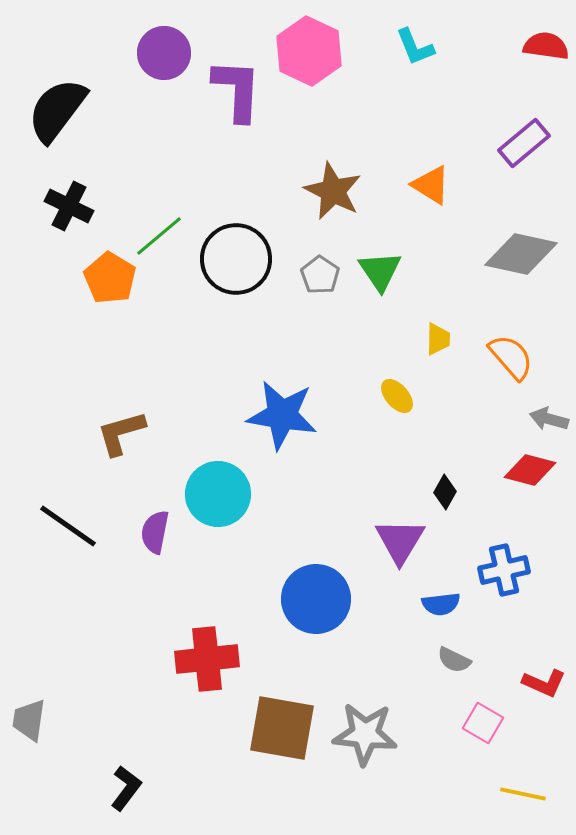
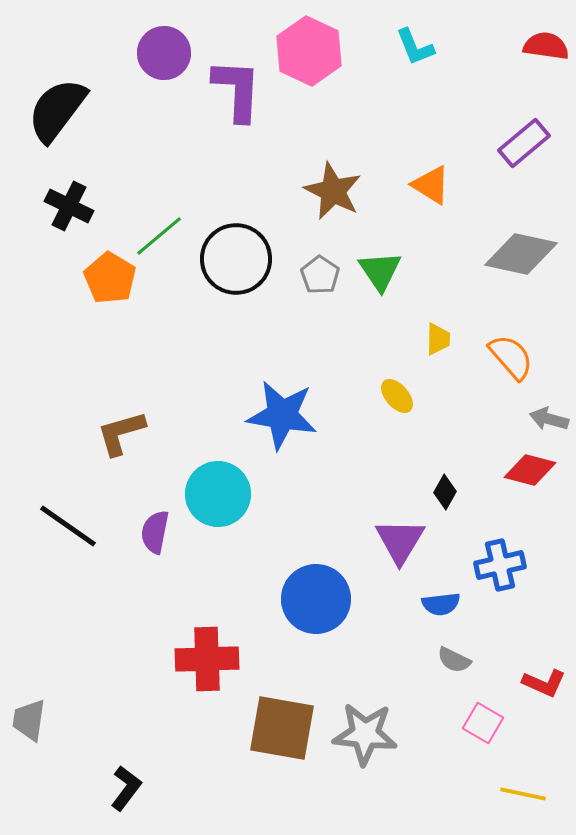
blue cross: moved 4 px left, 5 px up
red cross: rotated 4 degrees clockwise
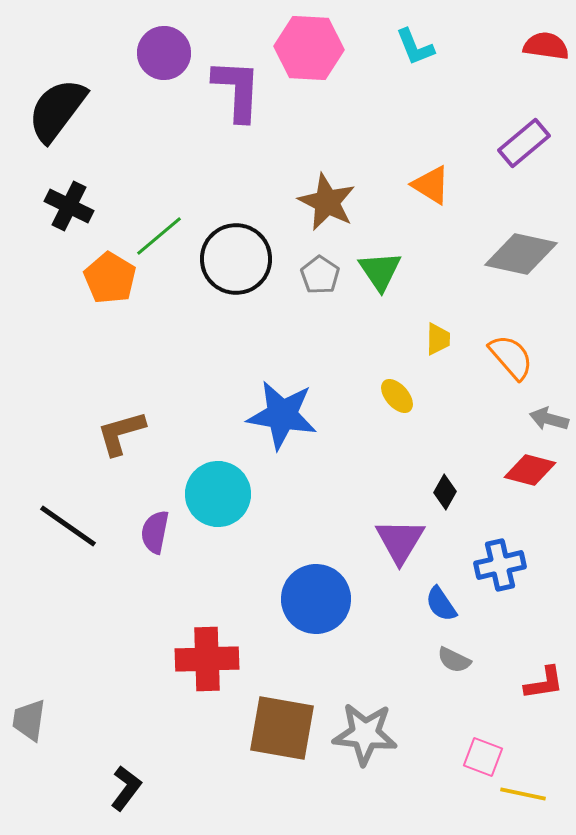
pink hexagon: moved 3 px up; rotated 22 degrees counterclockwise
brown star: moved 6 px left, 11 px down
blue semicircle: rotated 63 degrees clockwise
red L-shape: rotated 33 degrees counterclockwise
pink square: moved 34 px down; rotated 9 degrees counterclockwise
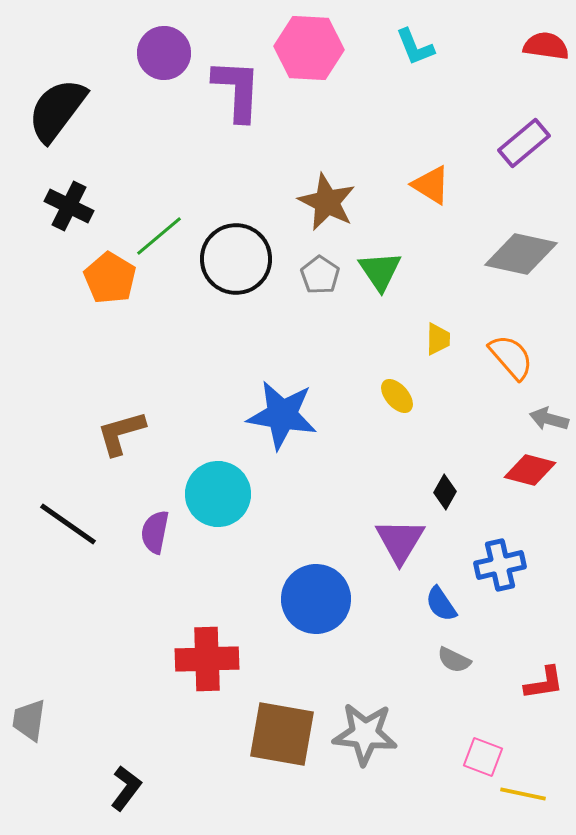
black line: moved 2 px up
brown square: moved 6 px down
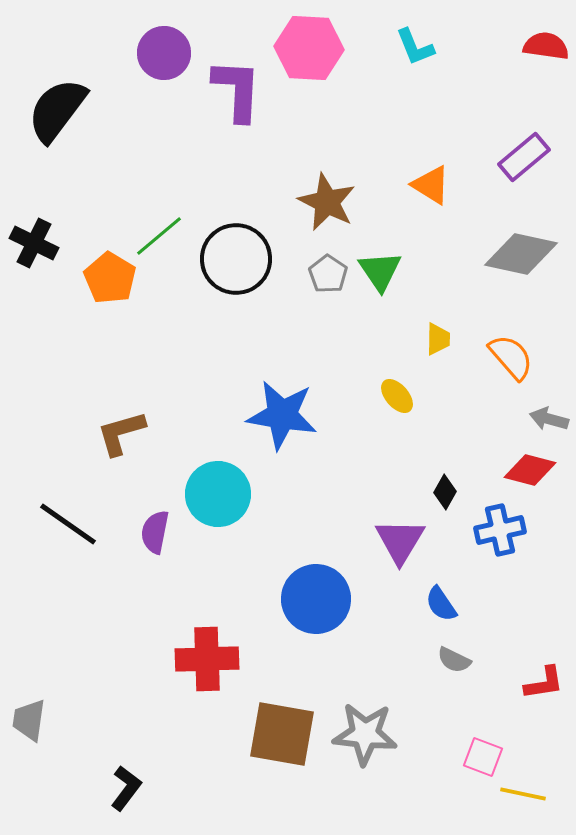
purple rectangle: moved 14 px down
black cross: moved 35 px left, 37 px down
gray pentagon: moved 8 px right, 1 px up
blue cross: moved 35 px up
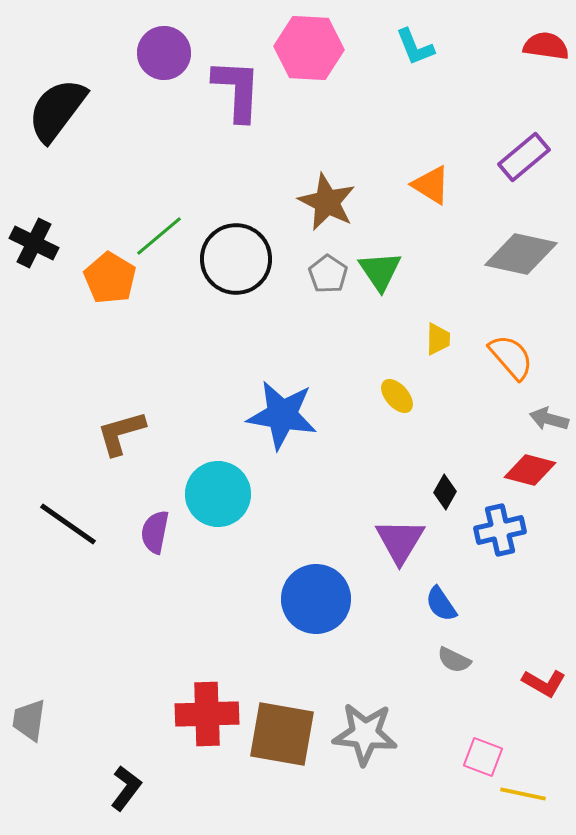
red cross: moved 55 px down
red L-shape: rotated 39 degrees clockwise
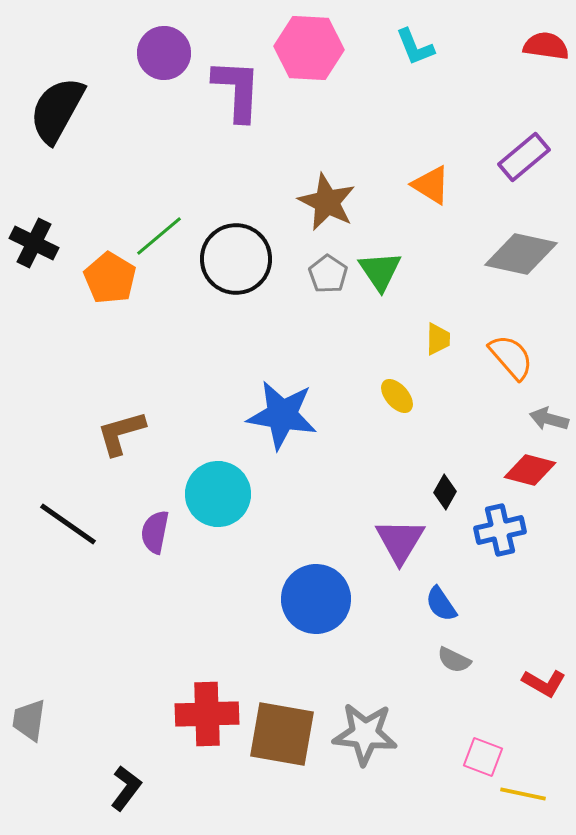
black semicircle: rotated 8 degrees counterclockwise
